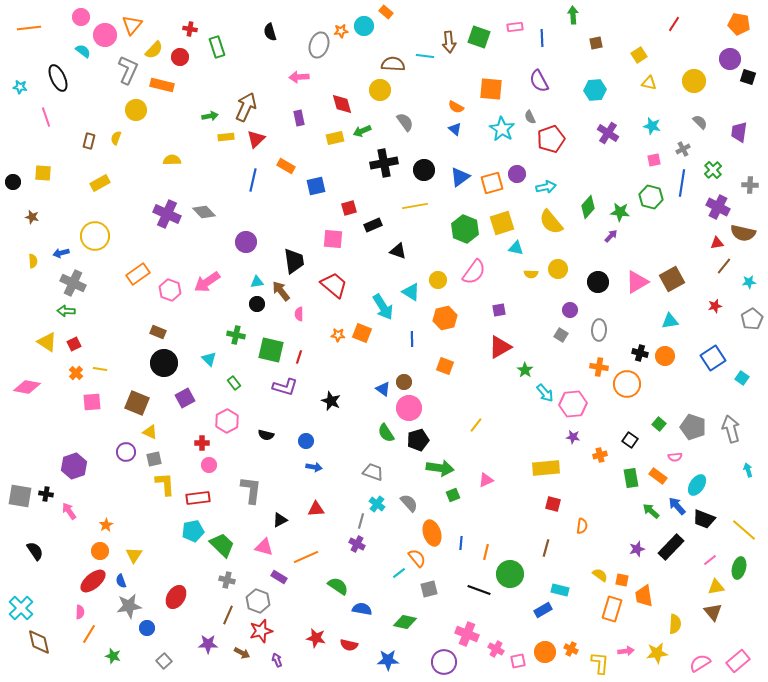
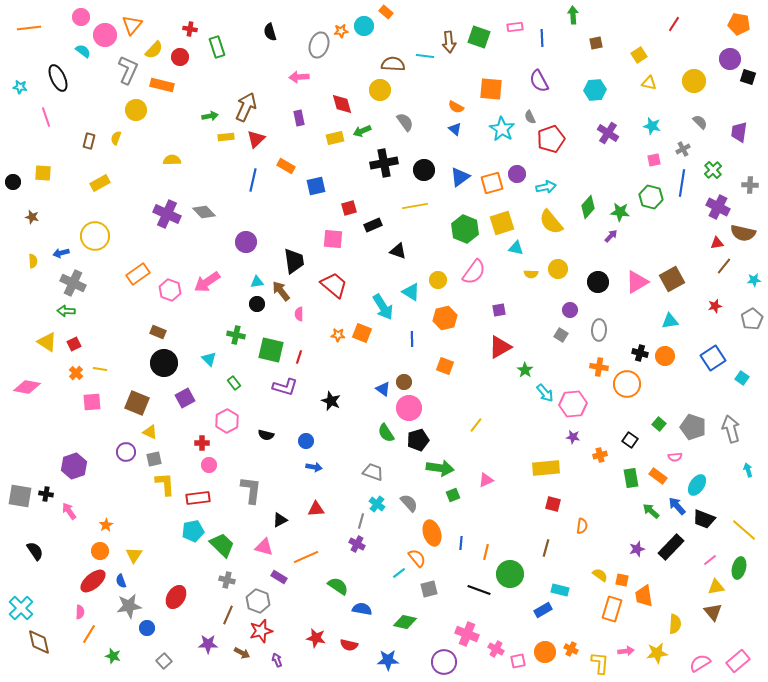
cyan star at (749, 282): moved 5 px right, 2 px up
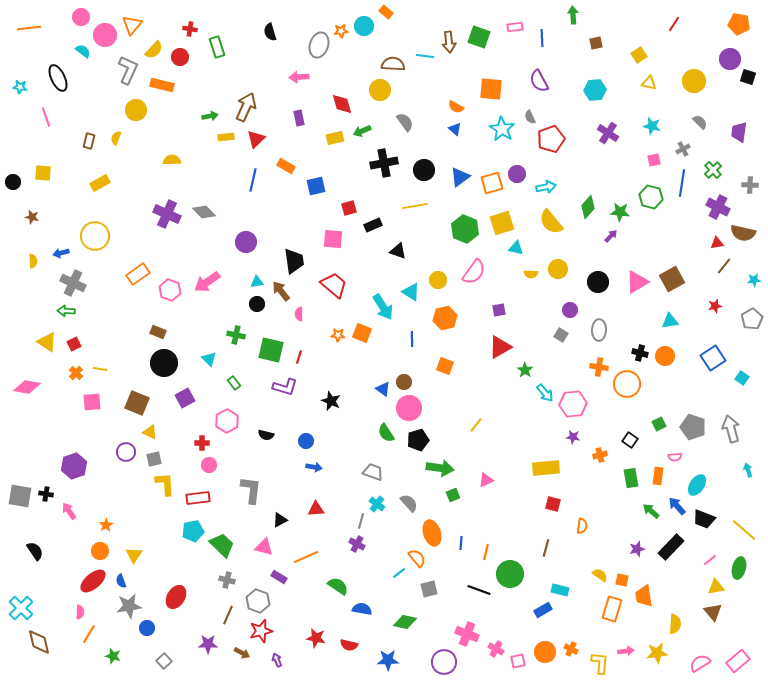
green square at (659, 424): rotated 24 degrees clockwise
orange rectangle at (658, 476): rotated 60 degrees clockwise
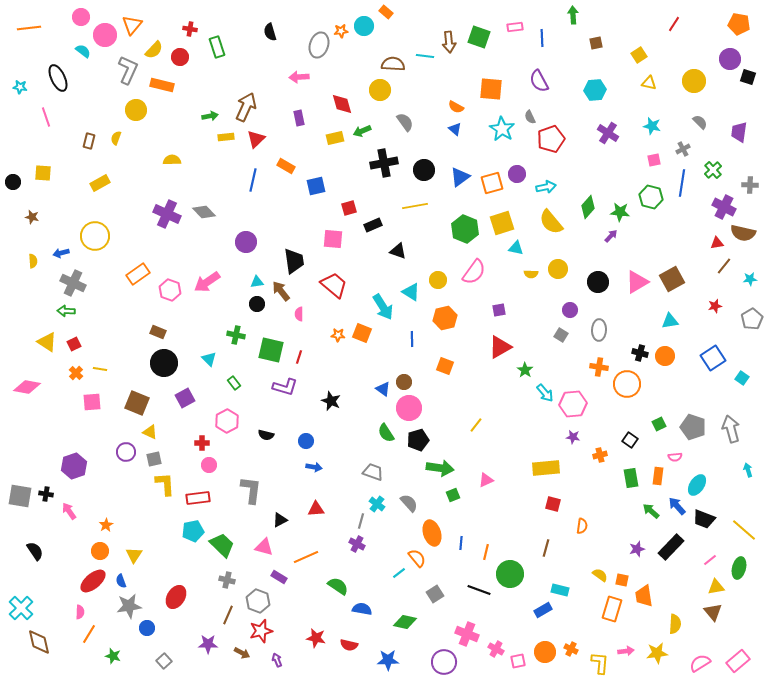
purple cross at (718, 207): moved 6 px right
cyan star at (754, 280): moved 4 px left, 1 px up
gray square at (429, 589): moved 6 px right, 5 px down; rotated 18 degrees counterclockwise
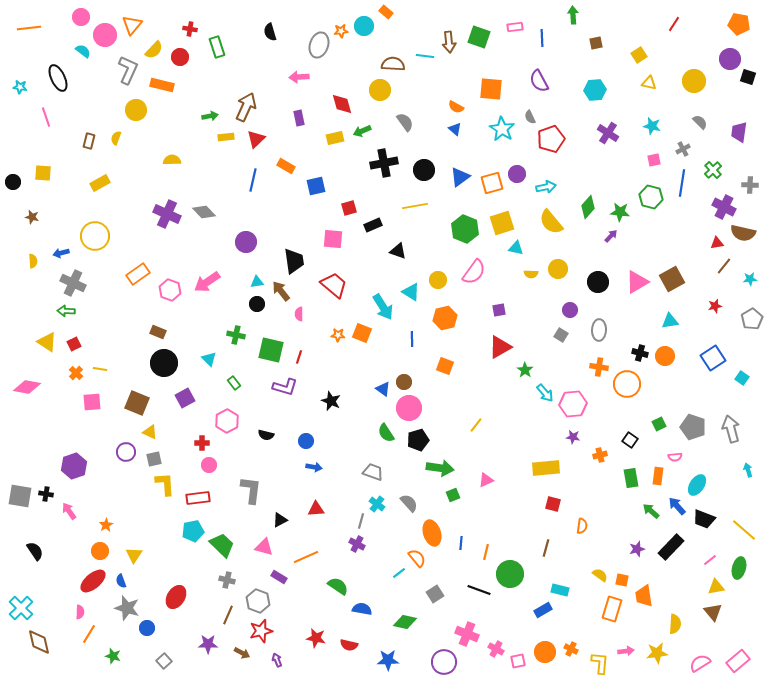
gray star at (129, 606): moved 2 px left, 2 px down; rotated 25 degrees clockwise
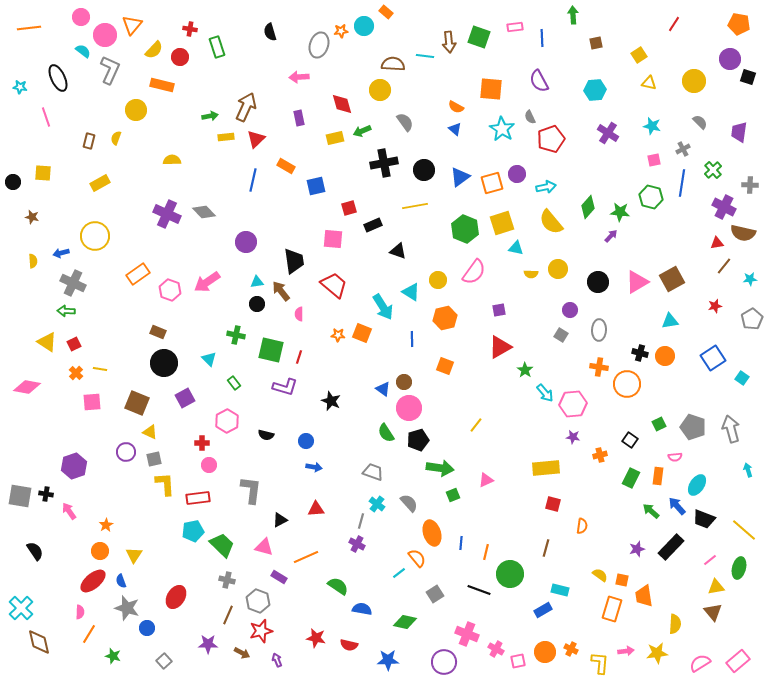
gray L-shape at (128, 70): moved 18 px left
green rectangle at (631, 478): rotated 36 degrees clockwise
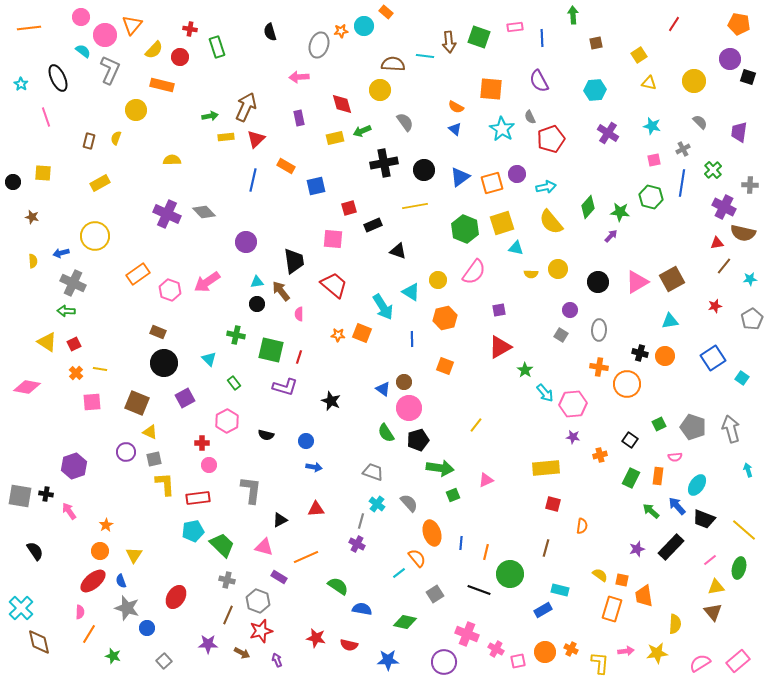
cyan star at (20, 87): moved 1 px right, 3 px up; rotated 24 degrees clockwise
